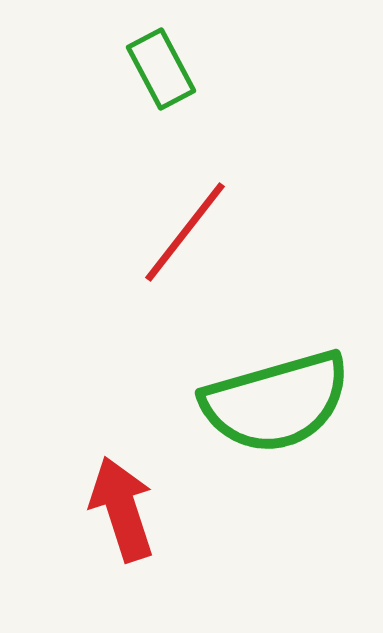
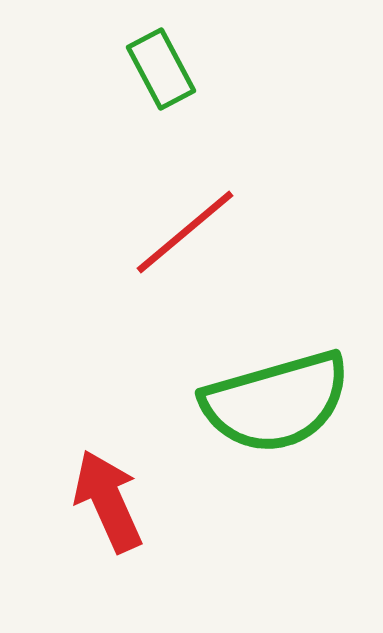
red line: rotated 12 degrees clockwise
red arrow: moved 14 px left, 8 px up; rotated 6 degrees counterclockwise
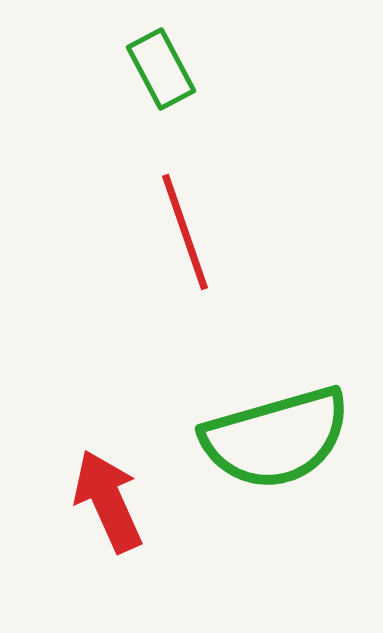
red line: rotated 69 degrees counterclockwise
green semicircle: moved 36 px down
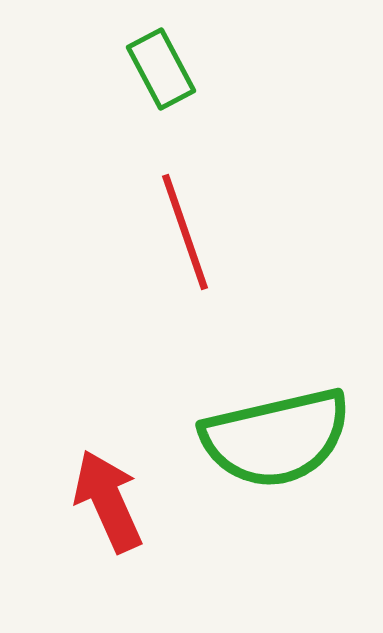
green semicircle: rotated 3 degrees clockwise
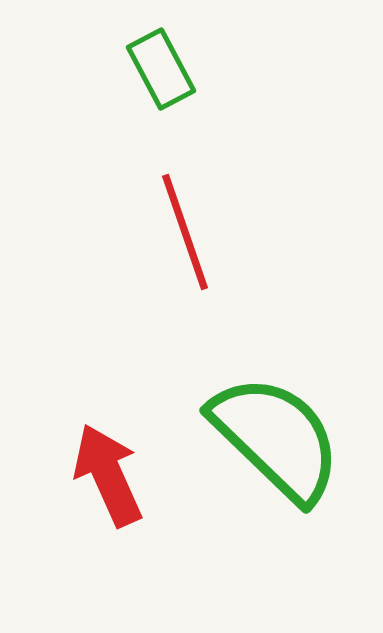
green semicircle: rotated 123 degrees counterclockwise
red arrow: moved 26 px up
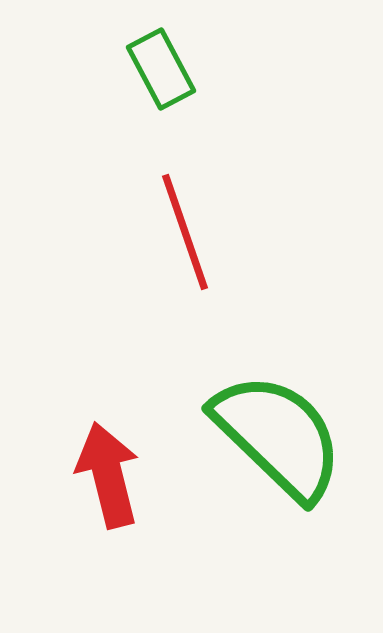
green semicircle: moved 2 px right, 2 px up
red arrow: rotated 10 degrees clockwise
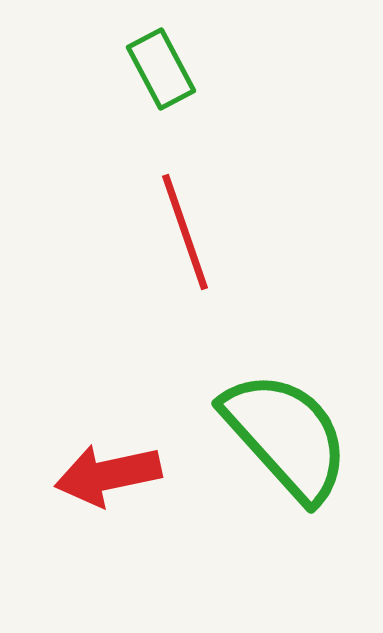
green semicircle: moved 8 px right; rotated 4 degrees clockwise
red arrow: rotated 88 degrees counterclockwise
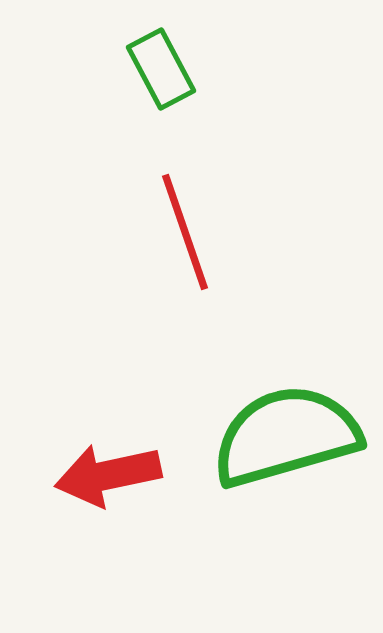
green semicircle: rotated 64 degrees counterclockwise
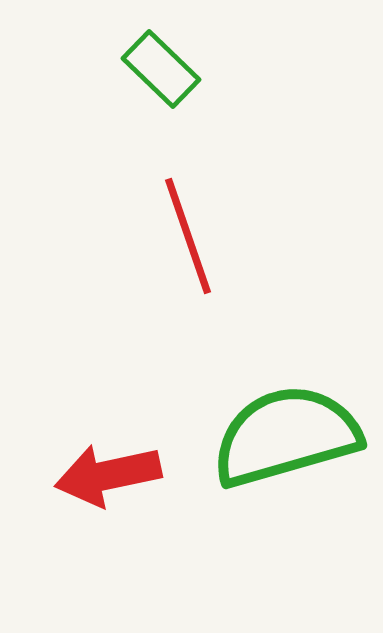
green rectangle: rotated 18 degrees counterclockwise
red line: moved 3 px right, 4 px down
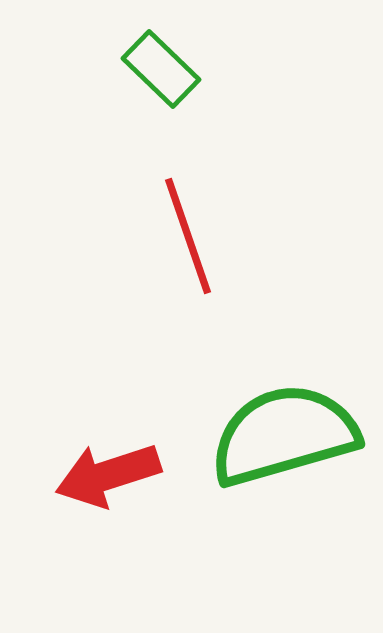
green semicircle: moved 2 px left, 1 px up
red arrow: rotated 6 degrees counterclockwise
